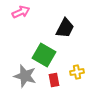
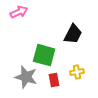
pink arrow: moved 2 px left
black trapezoid: moved 8 px right, 6 px down
green square: rotated 15 degrees counterclockwise
gray star: moved 1 px right, 1 px down
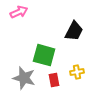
black trapezoid: moved 1 px right, 3 px up
gray star: moved 2 px left, 1 px down
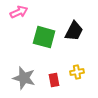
green square: moved 18 px up
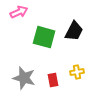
red rectangle: moved 1 px left
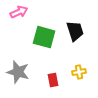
black trapezoid: moved 1 px right; rotated 45 degrees counterclockwise
yellow cross: moved 2 px right
gray star: moved 6 px left, 6 px up
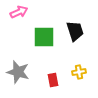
green square: rotated 15 degrees counterclockwise
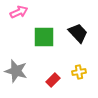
black trapezoid: moved 3 px right, 2 px down; rotated 25 degrees counterclockwise
gray star: moved 2 px left, 1 px up
red rectangle: rotated 56 degrees clockwise
